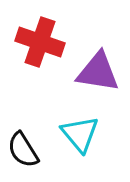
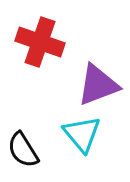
purple triangle: moved 13 px down; rotated 30 degrees counterclockwise
cyan triangle: moved 2 px right
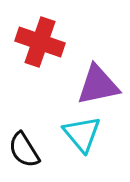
purple triangle: rotated 9 degrees clockwise
black semicircle: moved 1 px right
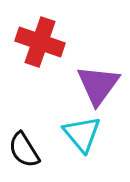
purple triangle: rotated 42 degrees counterclockwise
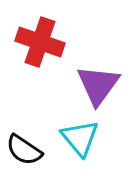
cyan triangle: moved 2 px left, 4 px down
black semicircle: rotated 24 degrees counterclockwise
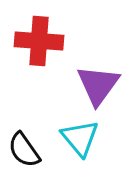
red cross: moved 1 px left, 1 px up; rotated 15 degrees counterclockwise
black semicircle: rotated 21 degrees clockwise
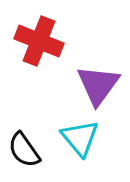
red cross: rotated 18 degrees clockwise
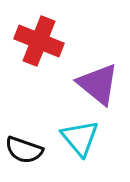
purple triangle: moved 1 px up; rotated 27 degrees counterclockwise
black semicircle: rotated 36 degrees counterclockwise
